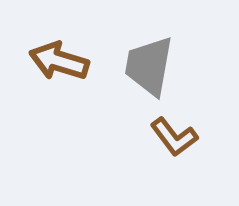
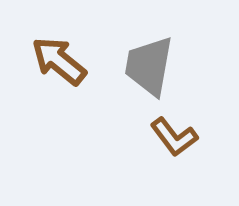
brown arrow: rotated 22 degrees clockwise
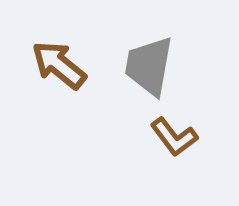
brown arrow: moved 4 px down
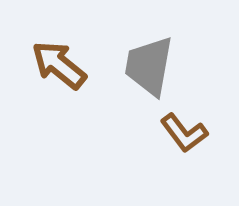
brown L-shape: moved 10 px right, 4 px up
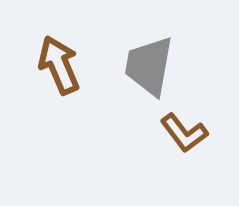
brown arrow: rotated 28 degrees clockwise
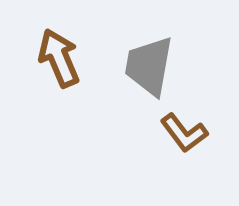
brown arrow: moved 7 px up
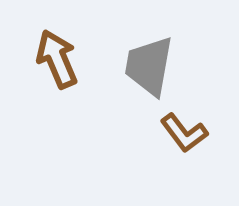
brown arrow: moved 2 px left, 1 px down
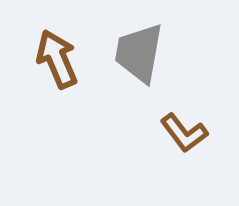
gray trapezoid: moved 10 px left, 13 px up
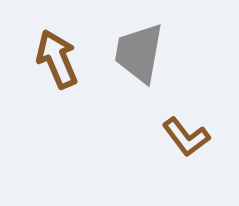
brown L-shape: moved 2 px right, 4 px down
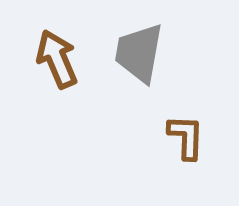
brown L-shape: rotated 141 degrees counterclockwise
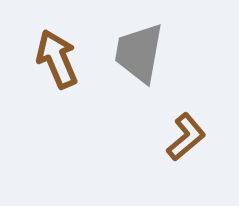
brown L-shape: rotated 48 degrees clockwise
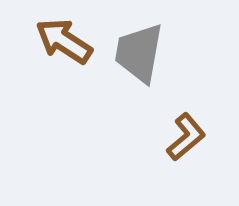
brown arrow: moved 7 px right, 18 px up; rotated 34 degrees counterclockwise
